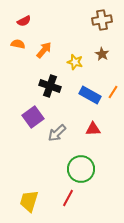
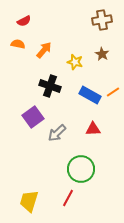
orange line: rotated 24 degrees clockwise
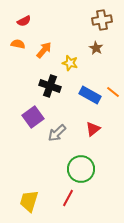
brown star: moved 6 px left, 6 px up
yellow star: moved 5 px left, 1 px down
orange line: rotated 72 degrees clockwise
red triangle: rotated 35 degrees counterclockwise
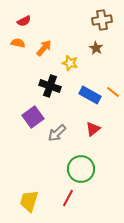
orange semicircle: moved 1 px up
orange arrow: moved 2 px up
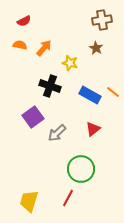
orange semicircle: moved 2 px right, 2 px down
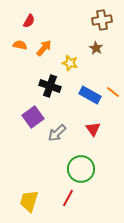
red semicircle: moved 5 px right; rotated 32 degrees counterclockwise
red triangle: rotated 28 degrees counterclockwise
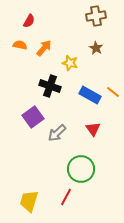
brown cross: moved 6 px left, 4 px up
red line: moved 2 px left, 1 px up
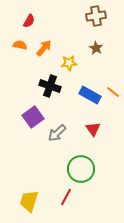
yellow star: moved 1 px left; rotated 21 degrees counterclockwise
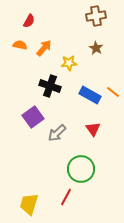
yellow trapezoid: moved 3 px down
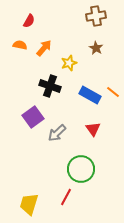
yellow star: rotated 14 degrees counterclockwise
